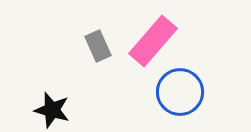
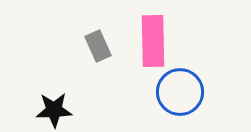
pink rectangle: rotated 42 degrees counterclockwise
black star: moved 2 px right; rotated 18 degrees counterclockwise
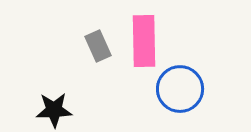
pink rectangle: moved 9 px left
blue circle: moved 3 px up
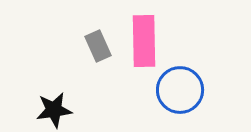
blue circle: moved 1 px down
black star: rotated 6 degrees counterclockwise
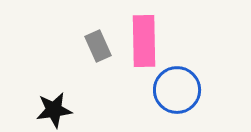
blue circle: moved 3 px left
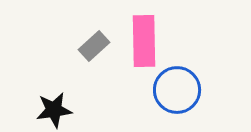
gray rectangle: moved 4 px left; rotated 72 degrees clockwise
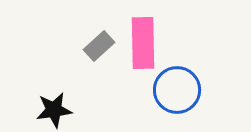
pink rectangle: moved 1 px left, 2 px down
gray rectangle: moved 5 px right
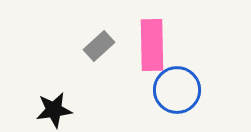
pink rectangle: moved 9 px right, 2 px down
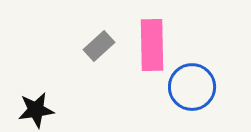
blue circle: moved 15 px right, 3 px up
black star: moved 18 px left
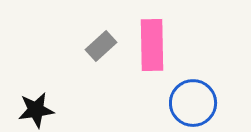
gray rectangle: moved 2 px right
blue circle: moved 1 px right, 16 px down
